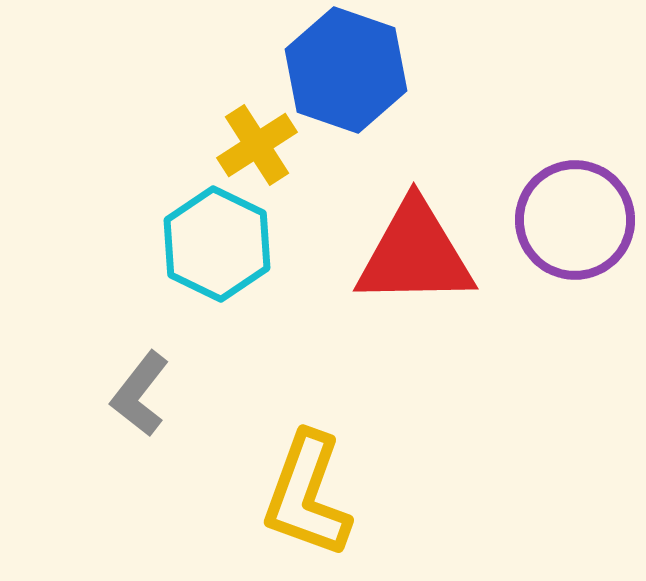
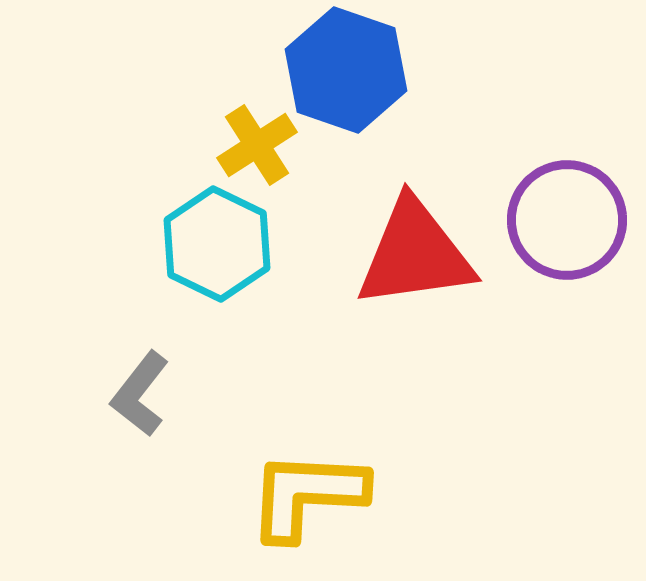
purple circle: moved 8 px left
red triangle: rotated 7 degrees counterclockwise
yellow L-shape: rotated 73 degrees clockwise
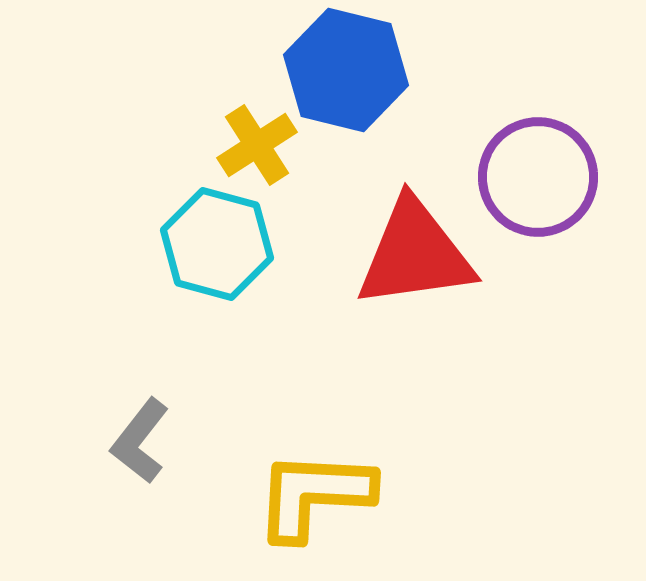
blue hexagon: rotated 5 degrees counterclockwise
purple circle: moved 29 px left, 43 px up
cyan hexagon: rotated 11 degrees counterclockwise
gray L-shape: moved 47 px down
yellow L-shape: moved 7 px right
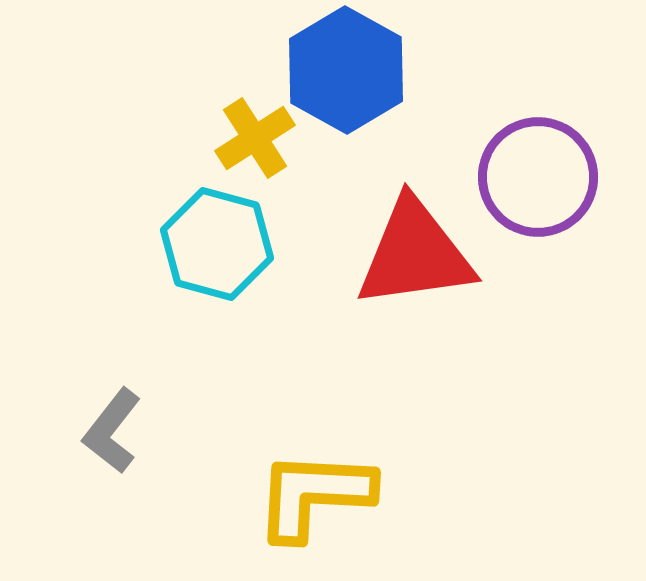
blue hexagon: rotated 15 degrees clockwise
yellow cross: moved 2 px left, 7 px up
gray L-shape: moved 28 px left, 10 px up
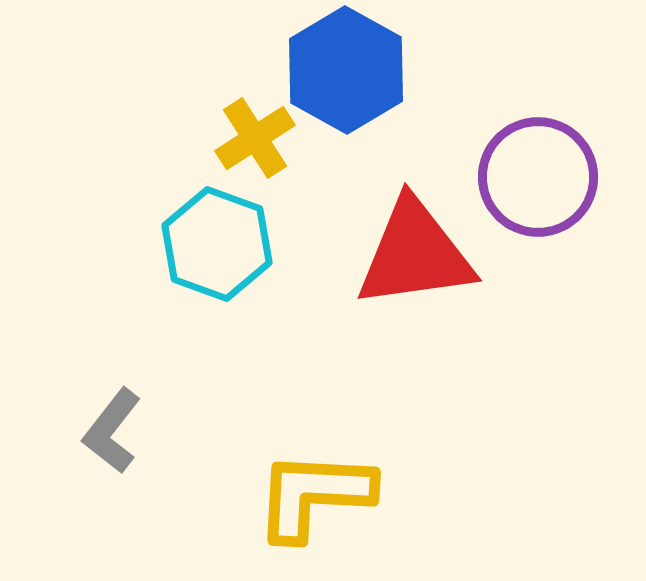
cyan hexagon: rotated 5 degrees clockwise
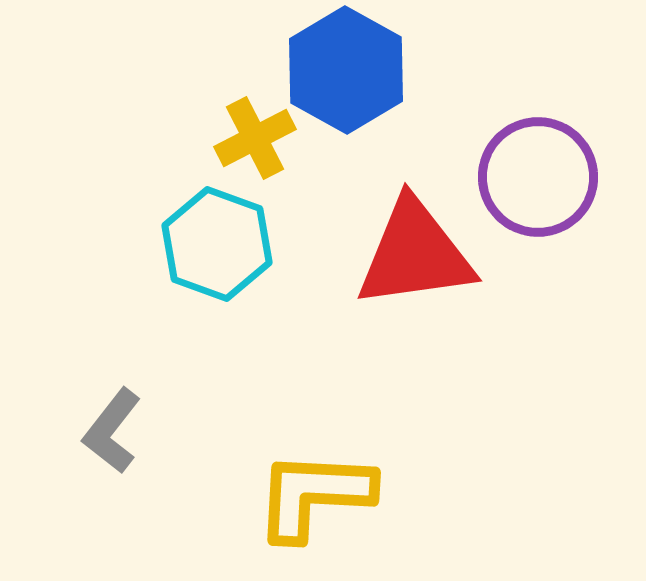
yellow cross: rotated 6 degrees clockwise
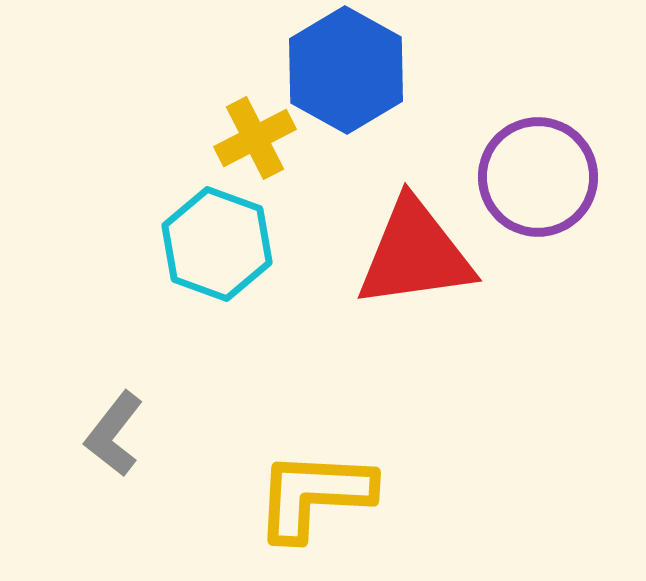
gray L-shape: moved 2 px right, 3 px down
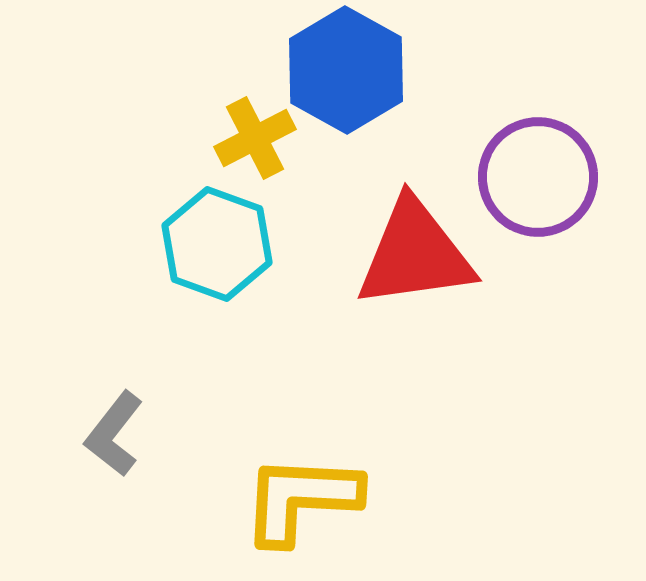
yellow L-shape: moved 13 px left, 4 px down
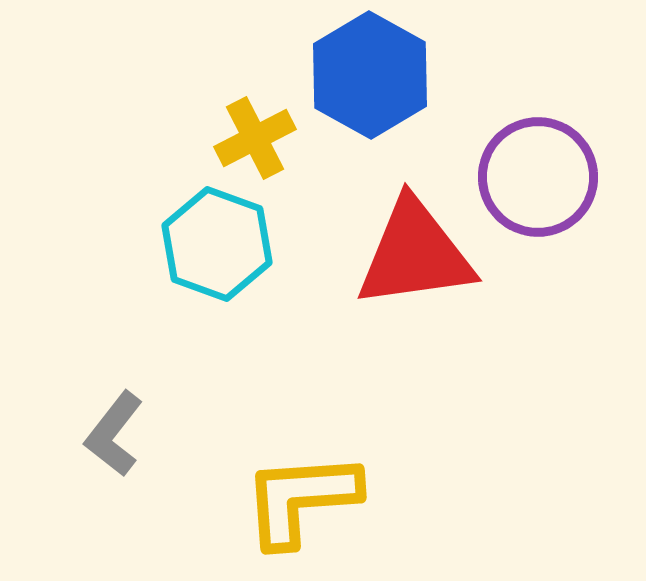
blue hexagon: moved 24 px right, 5 px down
yellow L-shape: rotated 7 degrees counterclockwise
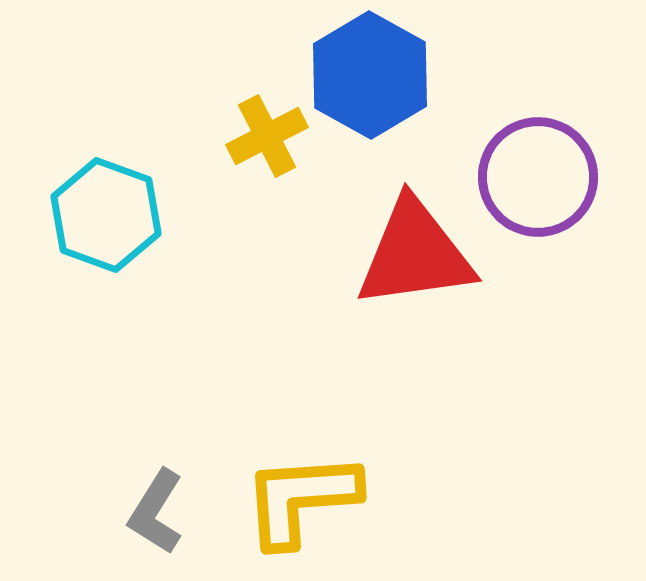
yellow cross: moved 12 px right, 2 px up
cyan hexagon: moved 111 px left, 29 px up
gray L-shape: moved 42 px right, 78 px down; rotated 6 degrees counterclockwise
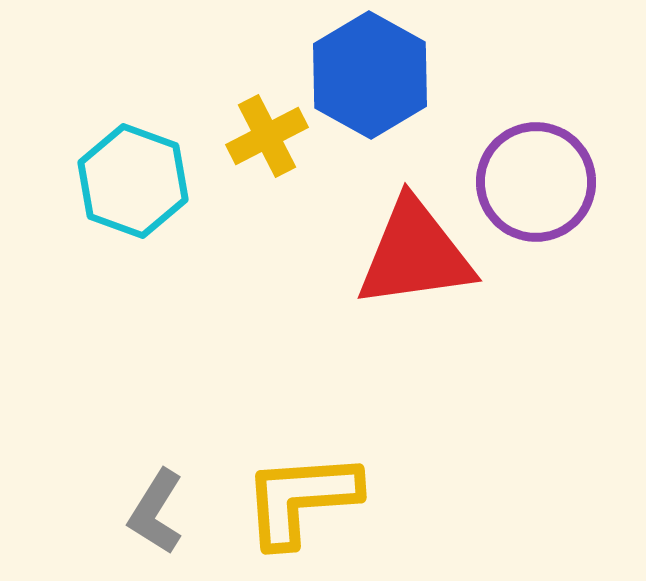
purple circle: moved 2 px left, 5 px down
cyan hexagon: moved 27 px right, 34 px up
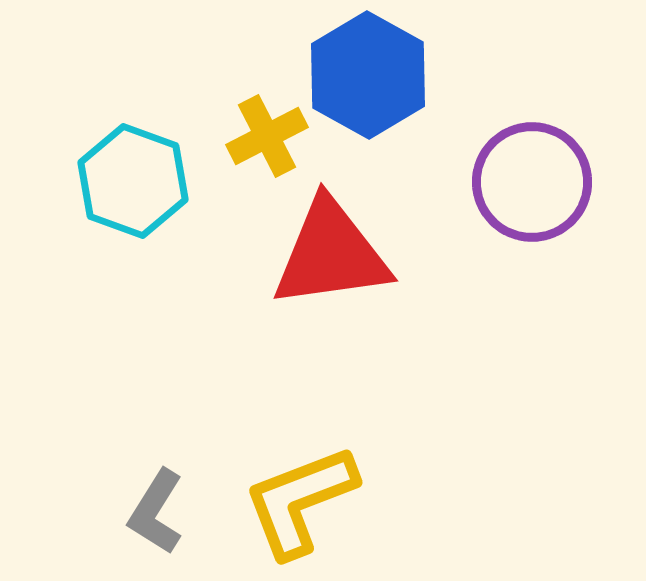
blue hexagon: moved 2 px left
purple circle: moved 4 px left
red triangle: moved 84 px left
yellow L-shape: moved 1 px left, 2 px down; rotated 17 degrees counterclockwise
